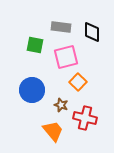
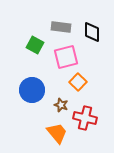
green square: rotated 18 degrees clockwise
orange trapezoid: moved 4 px right, 2 px down
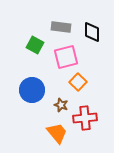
red cross: rotated 20 degrees counterclockwise
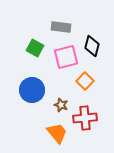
black diamond: moved 14 px down; rotated 15 degrees clockwise
green square: moved 3 px down
orange square: moved 7 px right, 1 px up
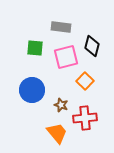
green square: rotated 24 degrees counterclockwise
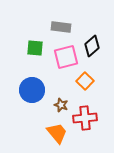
black diamond: rotated 35 degrees clockwise
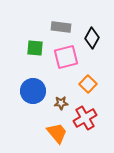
black diamond: moved 8 px up; rotated 20 degrees counterclockwise
orange square: moved 3 px right, 3 px down
blue circle: moved 1 px right, 1 px down
brown star: moved 2 px up; rotated 24 degrees counterclockwise
red cross: rotated 25 degrees counterclockwise
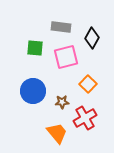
brown star: moved 1 px right, 1 px up
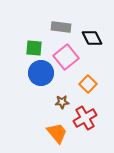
black diamond: rotated 55 degrees counterclockwise
green square: moved 1 px left
pink square: rotated 25 degrees counterclockwise
blue circle: moved 8 px right, 18 px up
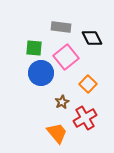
brown star: rotated 24 degrees counterclockwise
